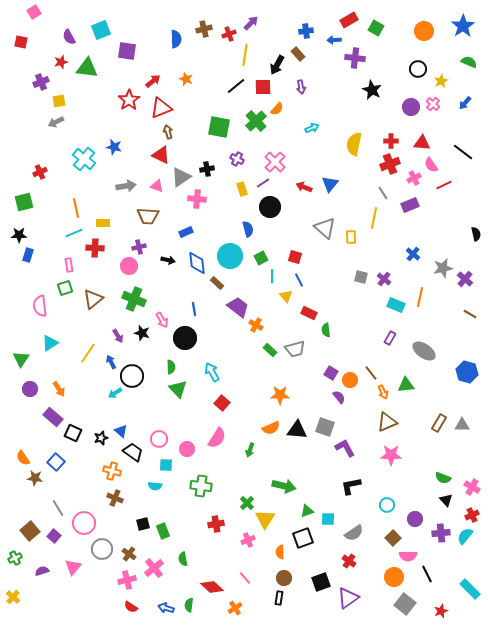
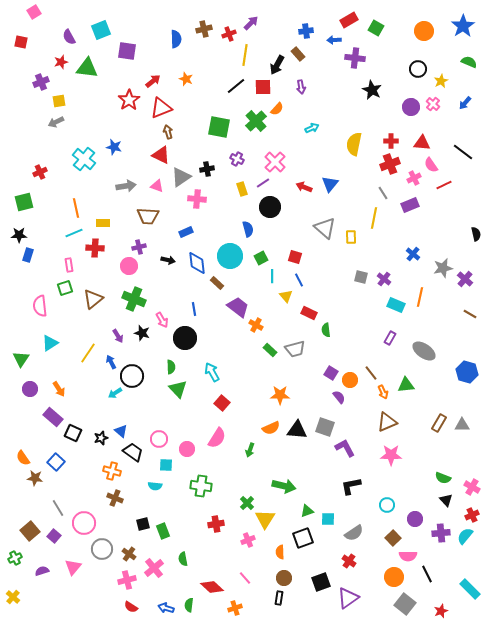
orange cross at (235, 608): rotated 16 degrees clockwise
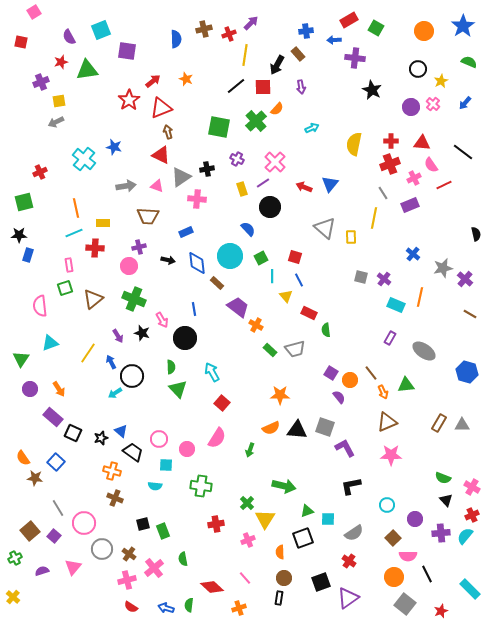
green triangle at (87, 68): moved 2 px down; rotated 15 degrees counterclockwise
blue semicircle at (248, 229): rotated 28 degrees counterclockwise
cyan triangle at (50, 343): rotated 12 degrees clockwise
orange cross at (235, 608): moved 4 px right
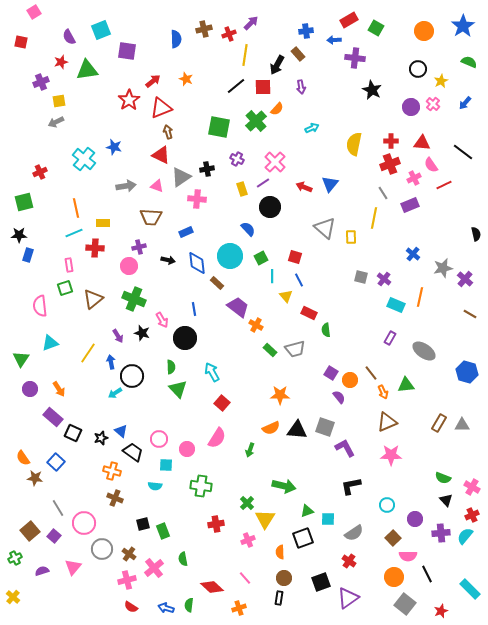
brown trapezoid at (148, 216): moved 3 px right, 1 px down
blue arrow at (111, 362): rotated 16 degrees clockwise
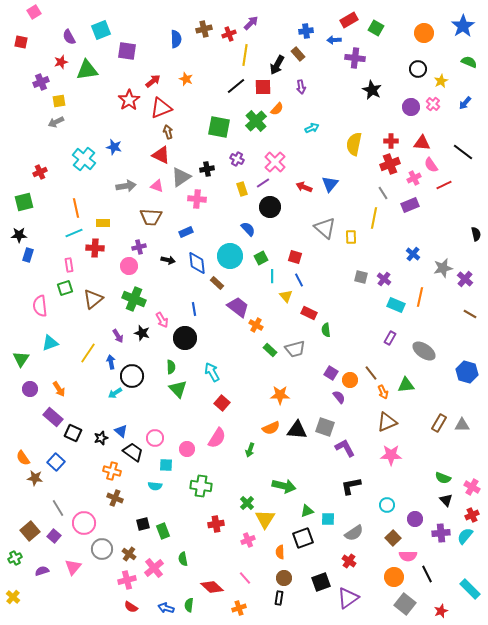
orange circle at (424, 31): moved 2 px down
pink circle at (159, 439): moved 4 px left, 1 px up
